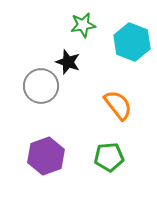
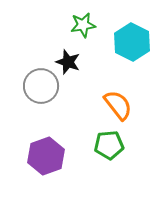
cyan hexagon: rotated 6 degrees clockwise
green pentagon: moved 12 px up
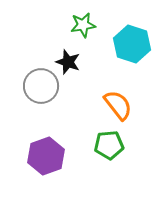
cyan hexagon: moved 2 px down; rotated 9 degrees counterclockwise
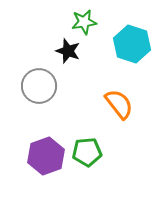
green star: moved 1 px right, 3 px up
black star: moved 11 px up
gray circle: moved 2 px left
orange semicircle: moved 1 px right, 1 px up
green pentagon: moved 22 px left, 7 px down
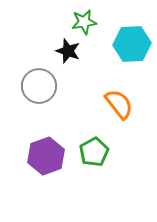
cyan hexagon: rotated 21 degrees counterclockwise
green pentagon: moved 7 px right; rotated 24 degrees counterclockwise
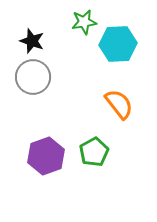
cyan hexagon: moved 14 px left
black star: moved 36 px left, 10 px up
gray circle: moved 6 px left, 9 px up
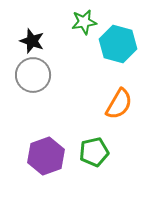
cyan hexagon: rotated 18 degrees clockwise
gray circle: moved 2 px up
orange semicircle: rotated 68 degrees clockwise
green pentagon: rotated 16 degrees clockwise
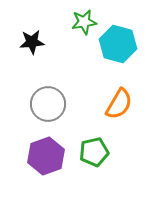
black star: moved 1 px down; rotated 25 degrees counterclockwise
gray circle: moved 15 px right, 29 px down
